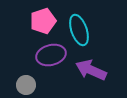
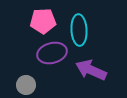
pink pentagon: rotated 15 degrees clockwise
cyan ellipse: rotated 16 degrees clockwise
purple ellipse: moved 1 px right, 2 px up
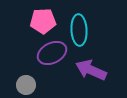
purple ellipse: rotated 12 degrees counterclockwise
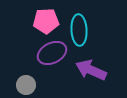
pink pentagon: moved 3 px right
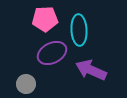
pink pentagon: moved 1 px left, 2 px up
gray circle: moved 1 px up
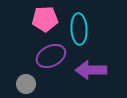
cyan ellipse: moved 1 px up
purple ellipse: moved 1 px left, 3 px down
purple arrow: rotated 24 degrees counterclockwise
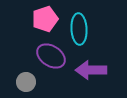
pink pentagon: rotated 15 degrees counterclockwise
purple ellipse: rotated 60 degrees clockwise
gray circle: moved 2 px up
